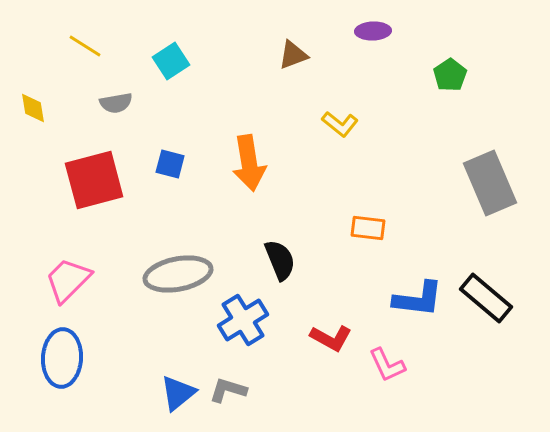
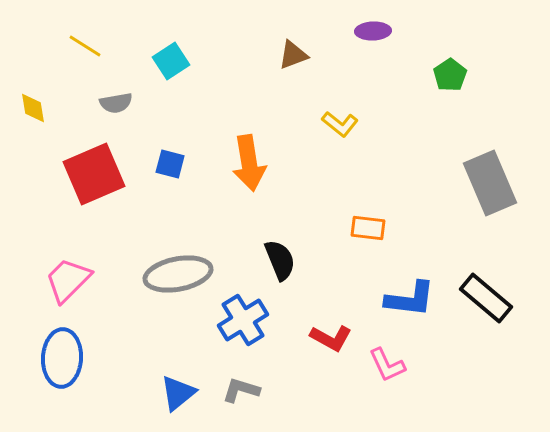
red square: moved 6 px up; rotated 8 degrees counterclockwise
blue L-shape: moved 8 px left
gray L-shape: moved 13 px right
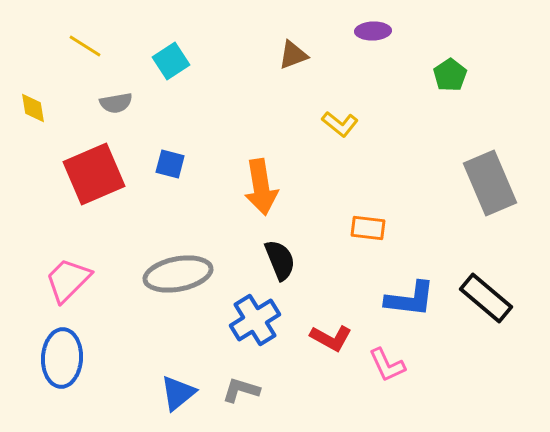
orange arrow: moved 12 px right, 24 px down
blue cross: moved 12 px right
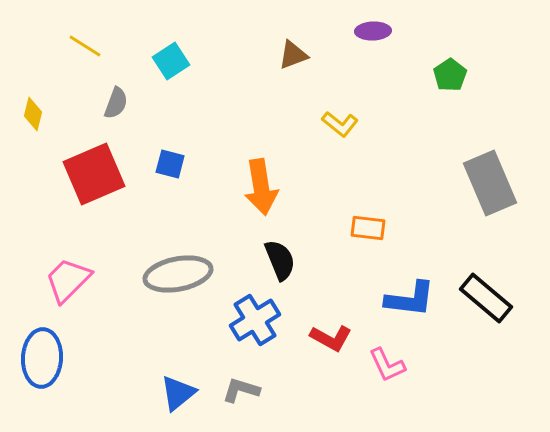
gray semicircle: rotated 60 degrees counterclockwise
yellow diamond: moved 6 px down; rotated 24 degrees clockwise
blue ellipse: moved 20 px left
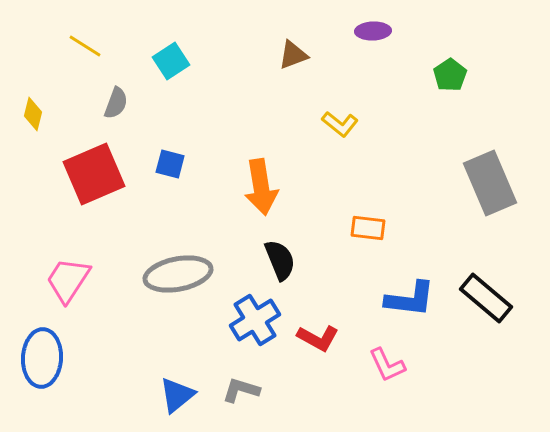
pink trapezoid: rotated 12 degrees counterclockwise
red L-shape: moved 13 px left
blue triangle: moved 1 px left, 2 px down
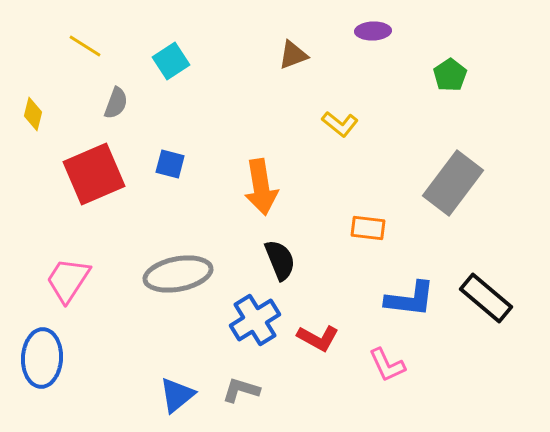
gray rectangle: moved 37 px left; rotated 60 degrees clockwise
